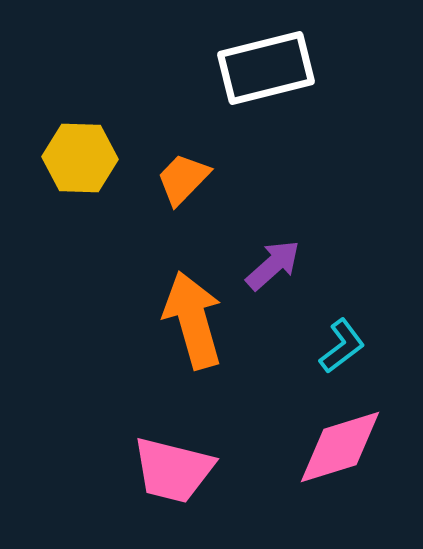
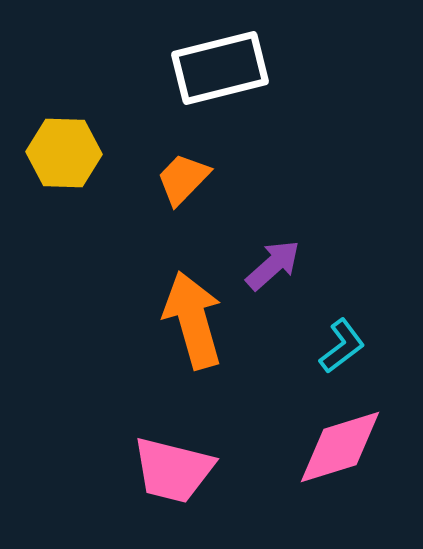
white rectangle: moved 46 px left
yellow hexagon: moved 16 px left, 5 px up
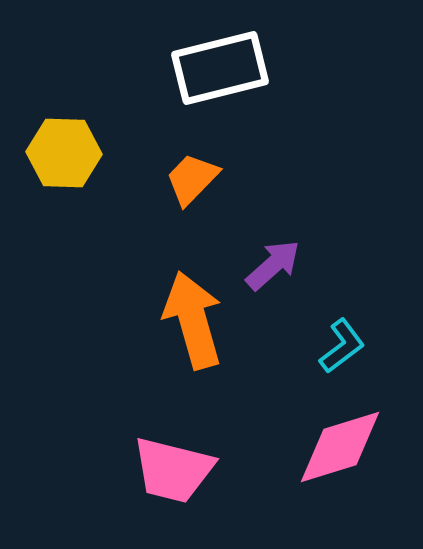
orange trapezoid: moved 9 px right
